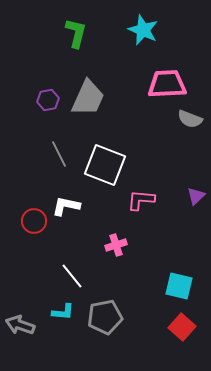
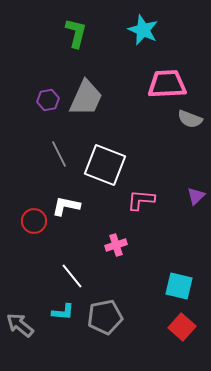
gray trapezoid: moved 2 px left
gray arrow: rotated 20 degrees clockwise
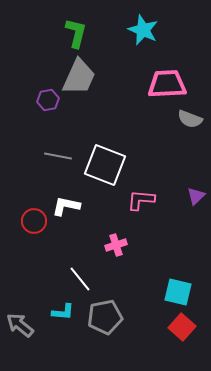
gray trapezoid: moved 7 px left, 21 px up
gray line: moved 1 px left, 2 px down; rotated 52 degrees counterclockwise
white line: moved 8 px right, 3 px down
cyan square: moved 1 px left, 6 px down
